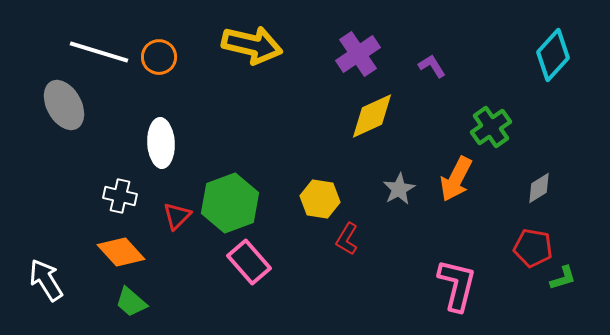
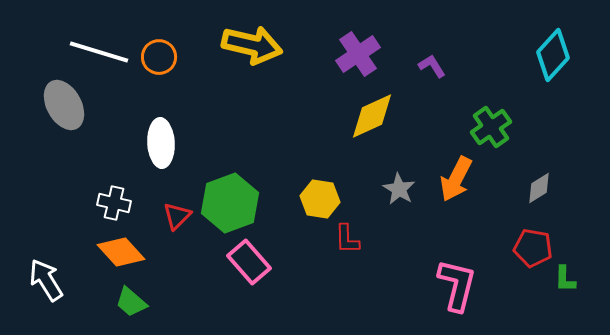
gray star: rotated 12 degrees counterclockwise
white cross: moved 6 px left, 7 px down
red L-shape: rotated 32 degrees counterclockwise
green L-shape: moved 2 px right, 1 px down; rotated 108 degrees clockwise
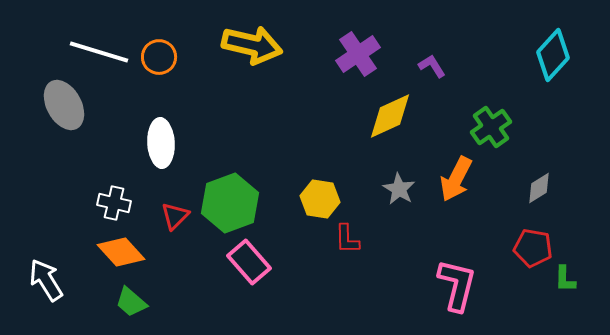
yellow diamond: moved 18 px right
red triangle: moved 2 px left
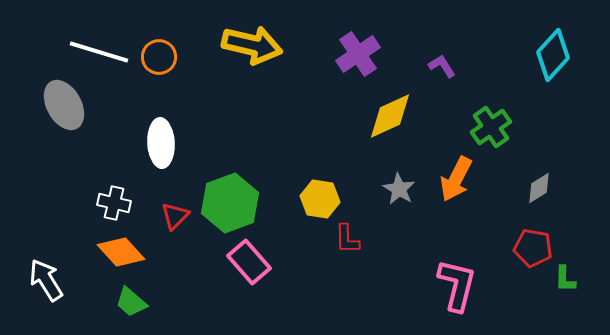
purple L-shape: moved 10 px right
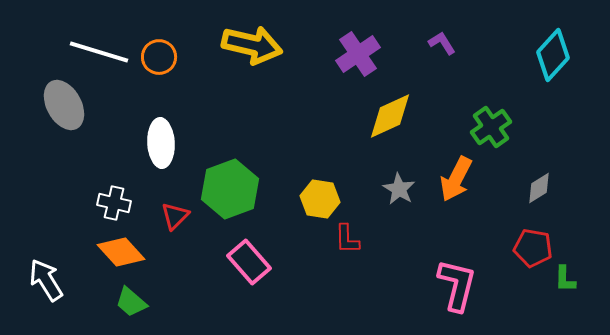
purple L-shape: moved 23 px up
green hexagon: moved 14 px up
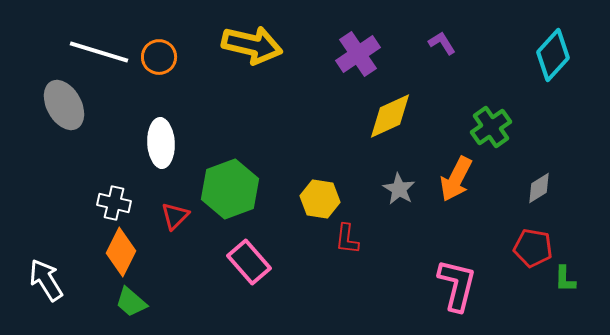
red L-shape: rotated 8 degrees clockwise
orange diamond: rotated 69 degrees clockwise
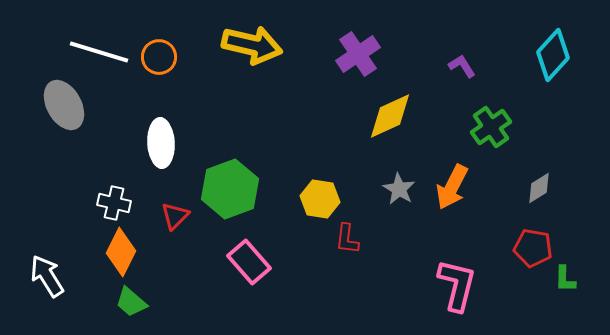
purple L-shape: moved 20 px right, 23 px down
orange arrow: moved 4 px left, 8 px down
white arrow: moved 1 px right, 4 px up
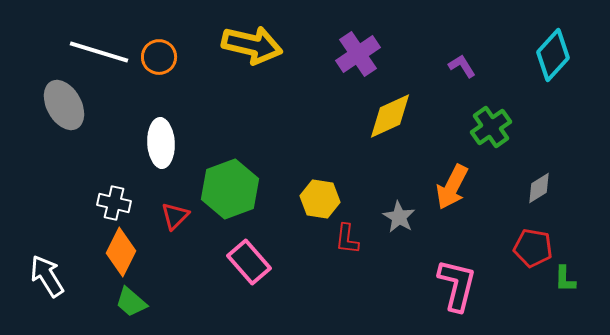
gray star: moved 28 px down
